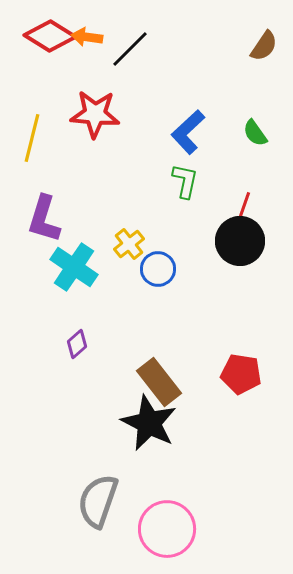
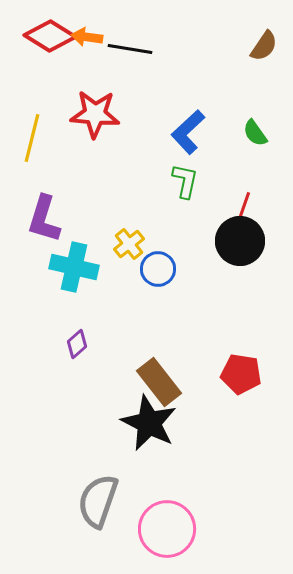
black line: rotated 54 degrees clockwise
cyan cross: rotated 21 degrees counterclockwise
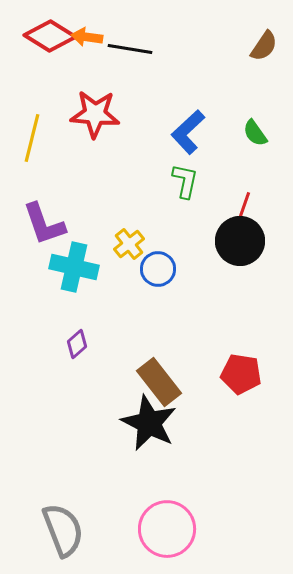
purple L-shape: moved 5 px down; rotated 36 degrees counterclockwise
gray semicircle: moved 35 px left, 29 px down; rotated 140 degrees clockwise
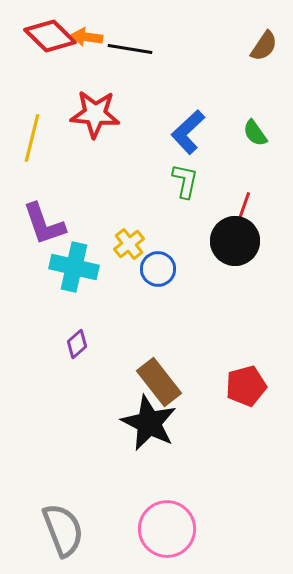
red diamond: rotated 12 degrees clockwise
black circle: moved 5 px left
red pentagon: moved 5 px right, 12 px down; rotated 24 degrees counterclockwise
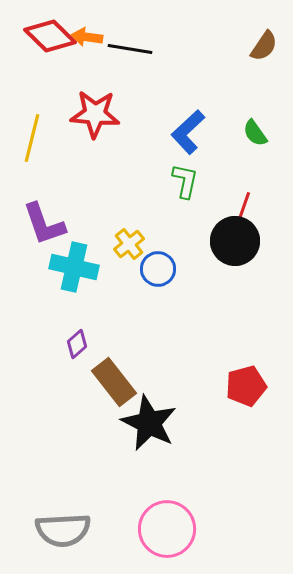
brown rectangle: moved 45 px left
gray semicircle: rotated 108 degrees clockwise
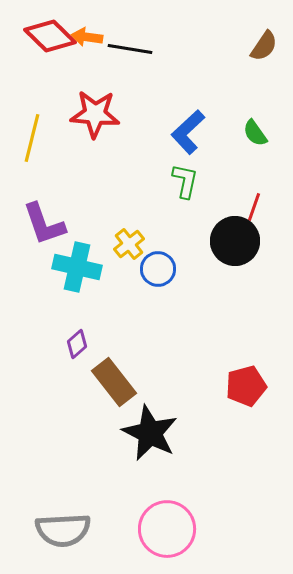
red line: moved 10 px right, 1 px down
cyan cross: moved 3 px right
black star: moved 1 px right, 10 px down
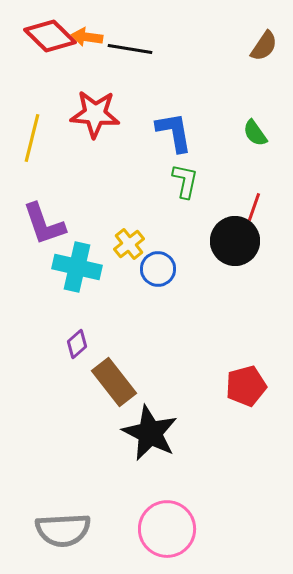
blue L-shape: moved 14 px left; rotated 123 degrees clockwise
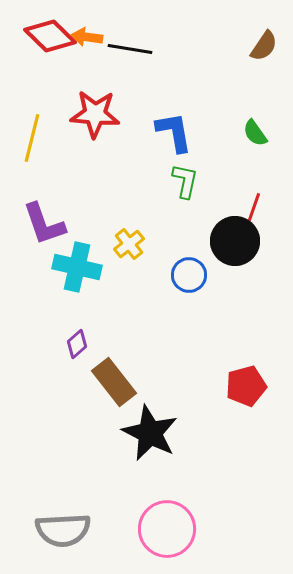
blue circle: moved 31 px right, 6 px down
